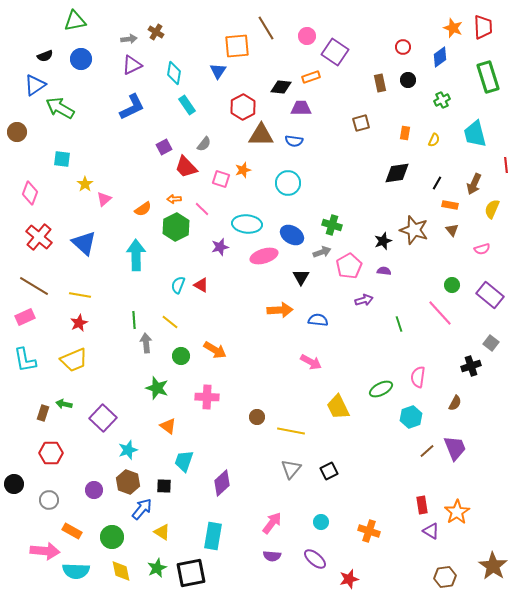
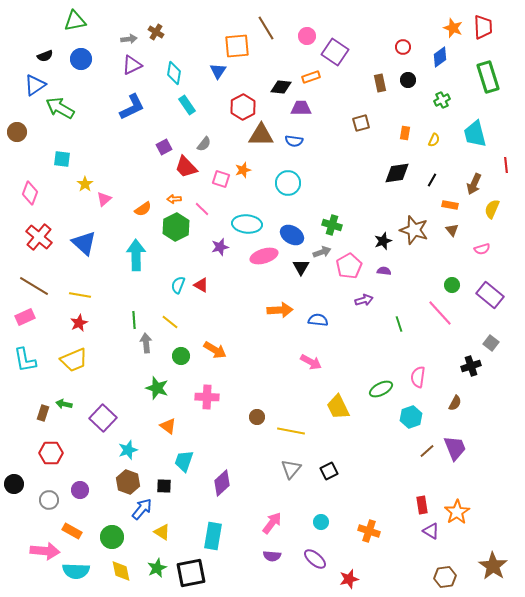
black line at (437, 183): moved 5 px left, 3 px up
black triangle at (301, 277): moved 10 px up
purple circle at (94, 490): moved 14 px left
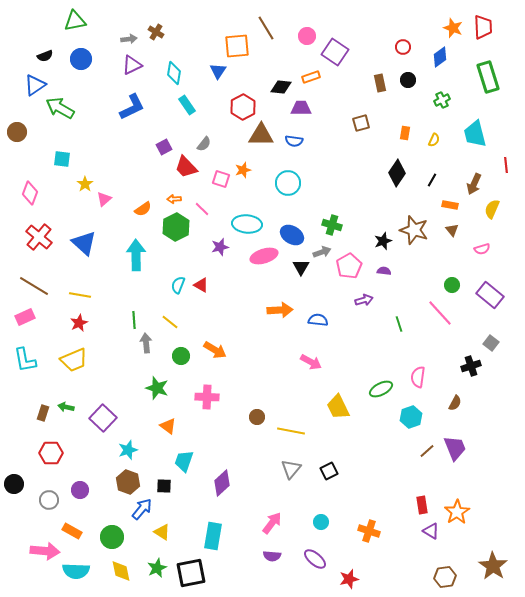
black diamond at (397, 173): rotated 48 degrees counterclockwise
green arrow at (64, 404): moved 2 px right, 3 px down
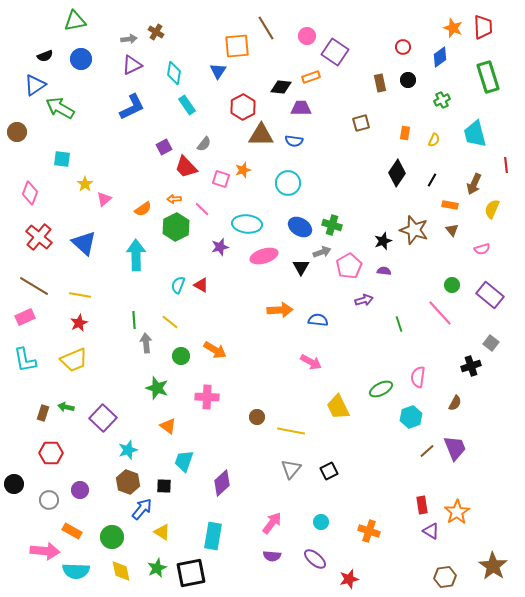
blue ellipse at (292, 235): moved 8 px right, 8 px up
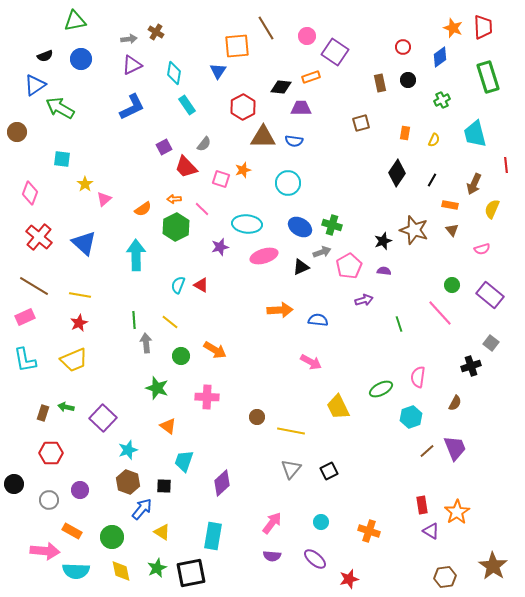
brown triangle at (261, 135): moved 2 px right, 2 px down
black triangle at (301, 267): rotated 36 degrees clockwise
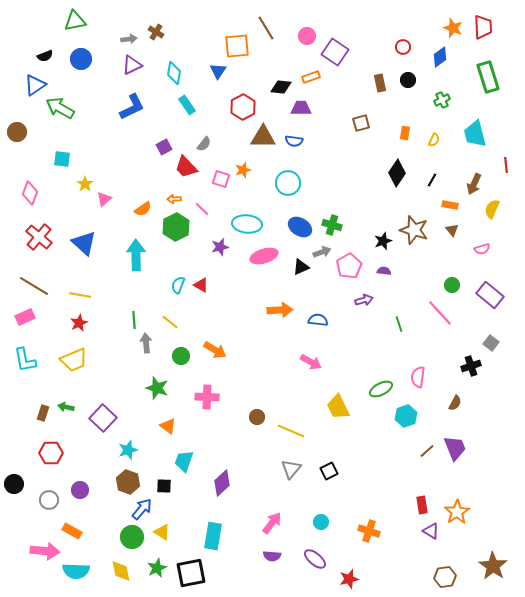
cyan hexagon at (411, 417): moved 5 px left, 1 px up
yellow line at (291, 431): rotated 12 degrees clockwise
green circle at (112, 537): moved 20 px right
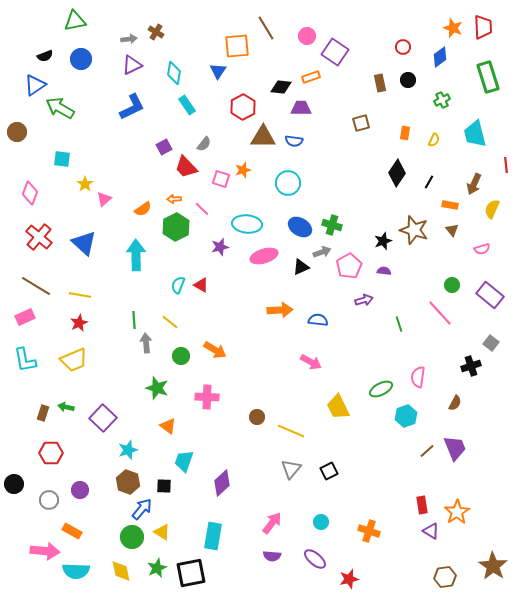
black line at (432, 180): moved 3 px left, 2 px down
brown line at (34, 286): moved 2 px right
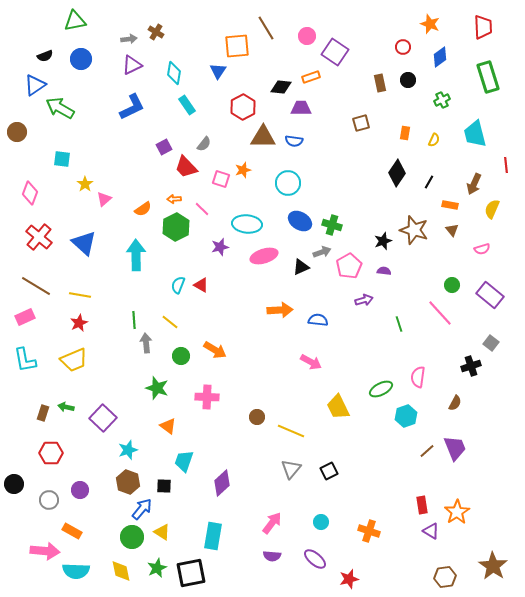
orange star at (453, 28): moved 23 px left, 4 px up
blue ellipse at (300, 227): moved 6 px up
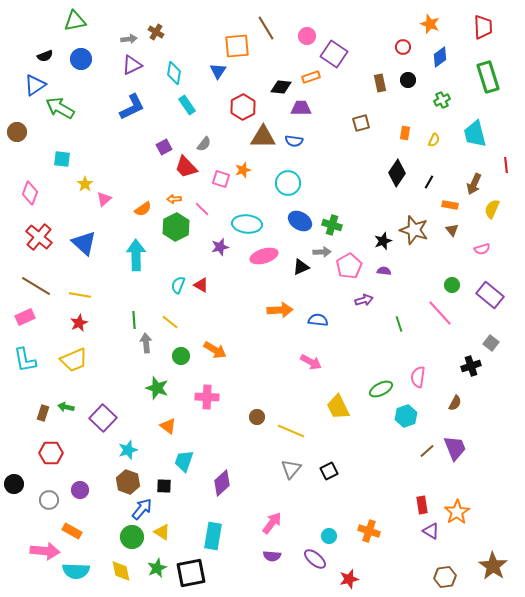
purple square at (335, 52): moved 1 px left, 2 px down
gray arrow at (322, 252): rotated 18 degrees clockwise
cyan circle at (321, 522): moved 8 px right, 14 px down
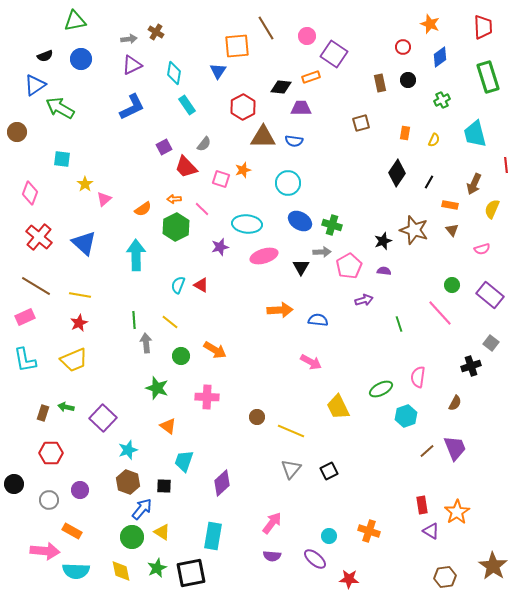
black triangle at (301, 267): rotated 36 degrees counterclockwise
red star at (349, 579): rotated 18 degrees clockwise
